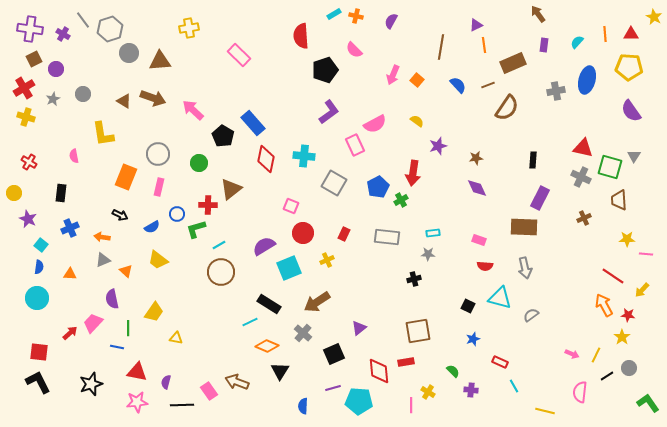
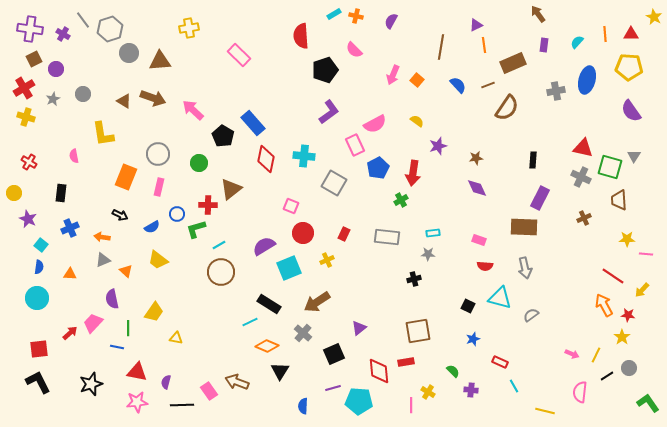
blue pentagon at (378, 187): moved 19 px up
red square at (39, 352): moved 3 px up; rotated 12 degrees counterclockwise
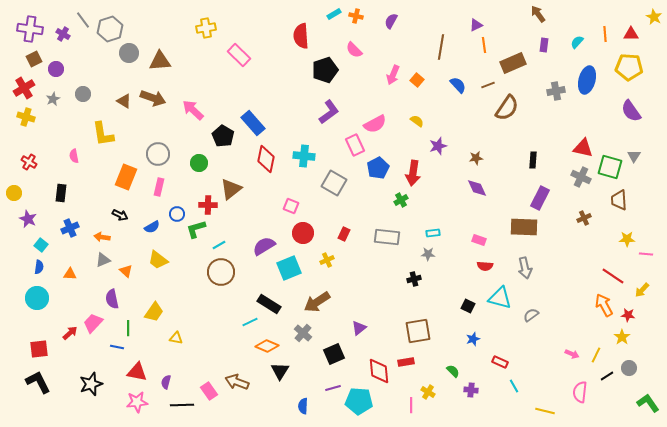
yellow cross at (189, 28): moved 17 px right
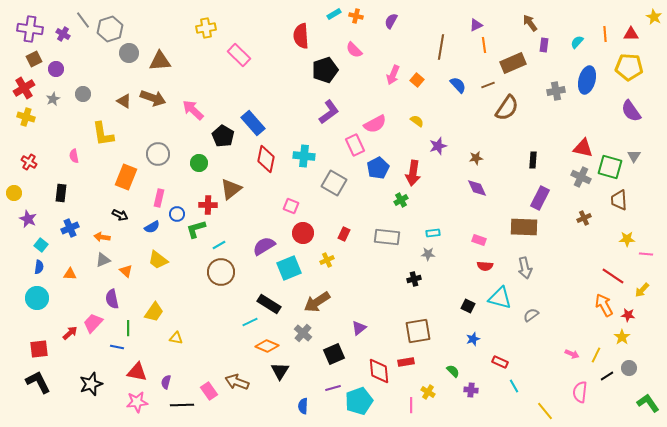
brown arrow at (538, 14): moved 8 px left, 9 px down
pink rectangle at (159, 187): moved 11 px down
cyan pentagon at (359, 401): rotated 24 degrees counterclockwise
yellow line at (545, 411): rotated 36 degrees clockwise
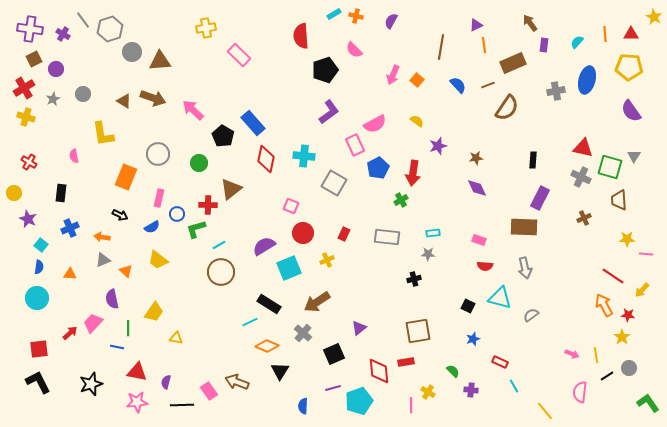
gray circle at (129, 53): moved 3 px right, 1 px up
yellow line at (596, 355): rotated 35 degrees counterclockwise
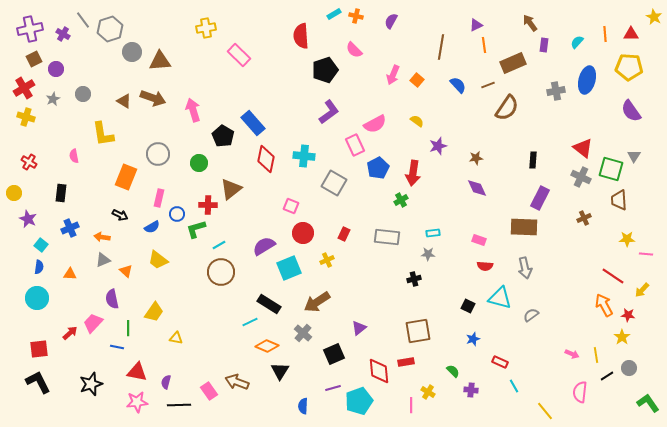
purple cross at (30, 29): rotated 20 degrees counterclockwise
pink arrow at (193, 110): rotated 30 degrees clockwise
red triangle at (583, 148): rotated 25 degrees clockwise
green square at (610, 167): moved 1 px right, 2 px down
black line at (182, 405): moved 3 px left
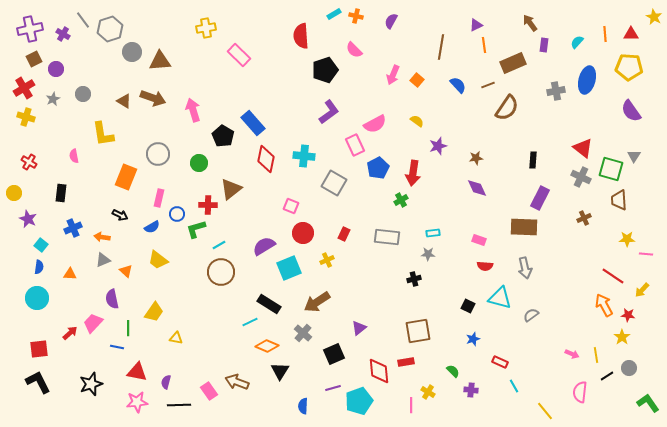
blue cross at (70, 228): moved 3 px right
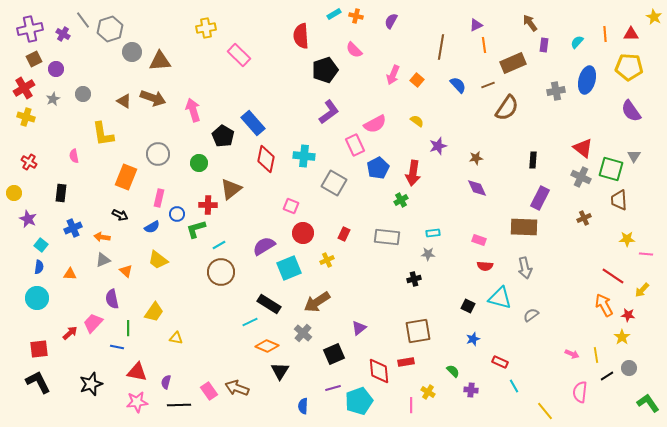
brown arrow at (237, 382): moved 6 px down
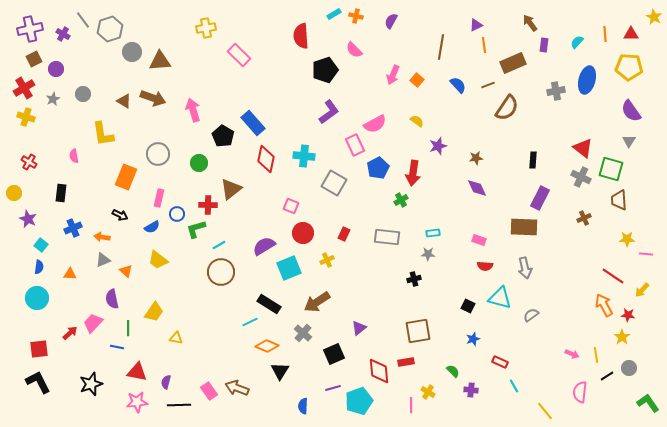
gray triangle at (634, 156): moved 5 px left, 15 px up
